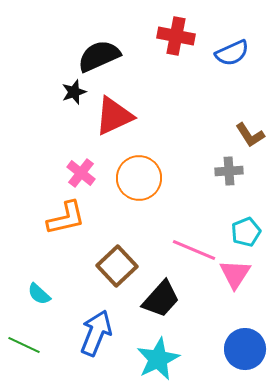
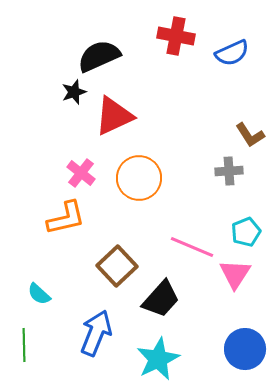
pink line: moved 2 px left, 3 px up
green line: rotated 64 degrees clockwise
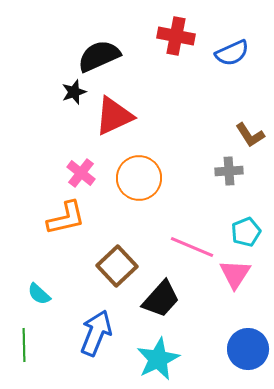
blue circle: moved 3 px right
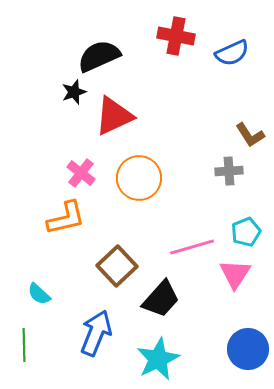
pink line: rotated 39 degrees counterclockwise
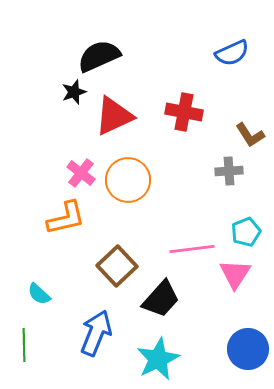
red cross: moved 8 px right, 76 px down
orange circle: moved 11 px left, 2 px down
pink line: moved 2 px down; rotated 9 degrees clockwise
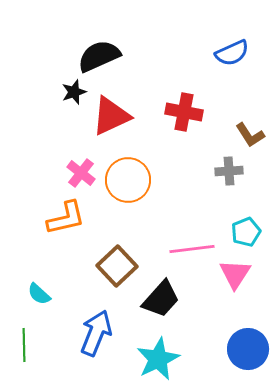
red triangle: moved 3 px left
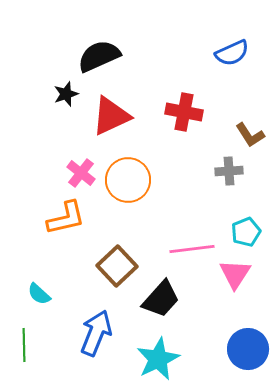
black star: moved 8 px left, 2 px down
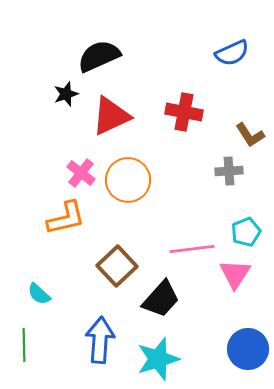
blue arrow: moved 4 px right, 7 px down; rotated 18 degrees counterclockwise
cyan star: rotated 9 degrees clockwise
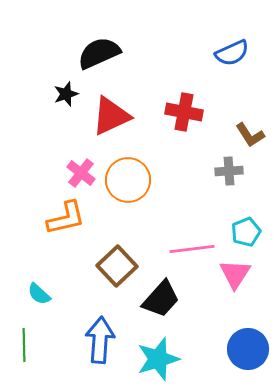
black semicircle: moved 3 px up
